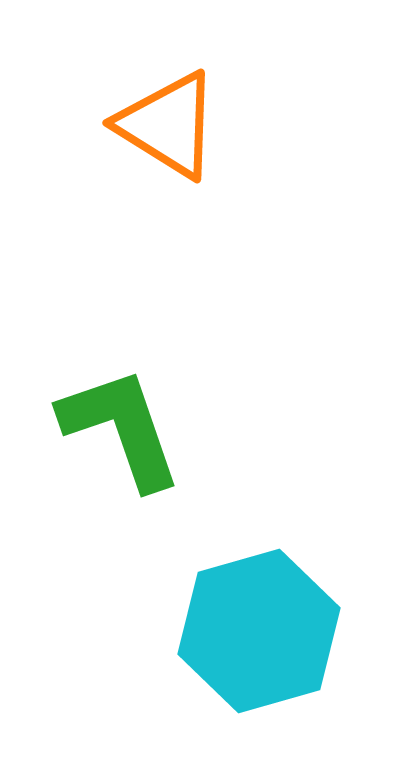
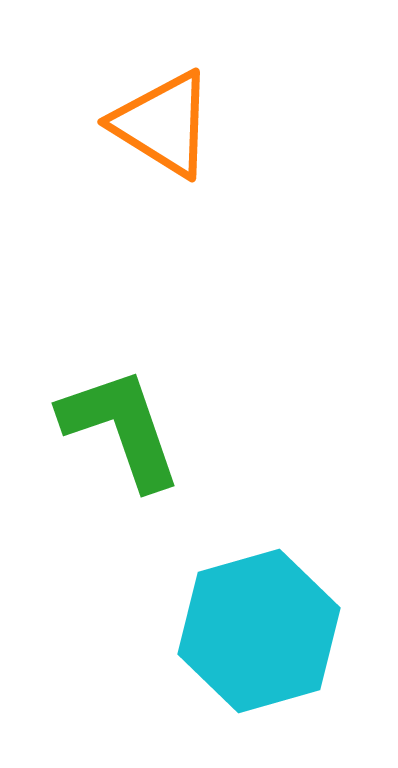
orange triangle: moved 5 px left, 1 px up
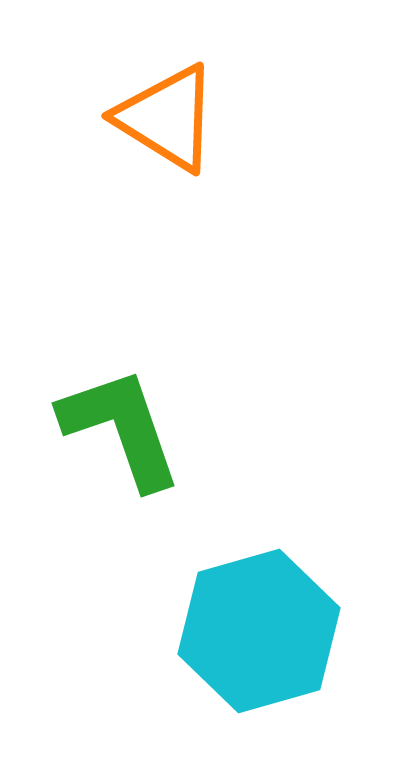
orange triangle: moved 4 px right, 6 px up
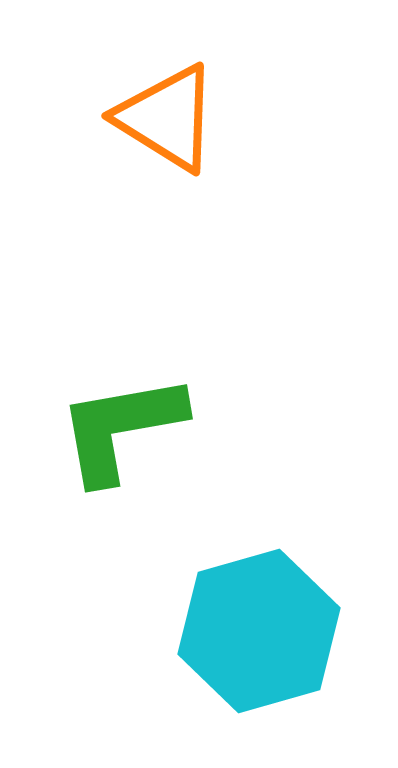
green L-shape: rotated 81 degrees counterclockwise
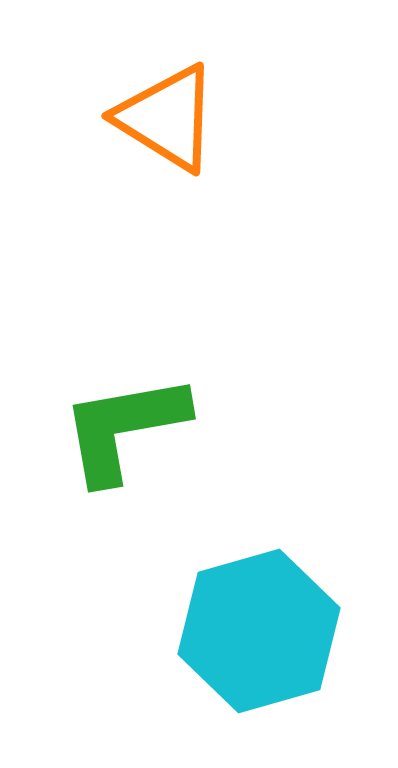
green L-shape: moved 3 px right
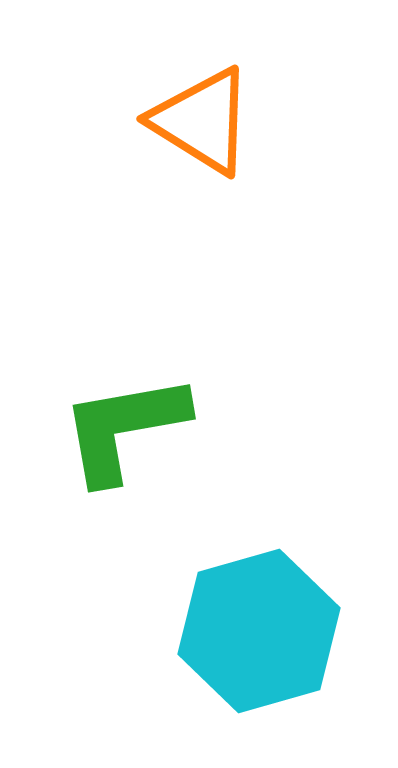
orange triangle: moved 35 px right, 3 px down
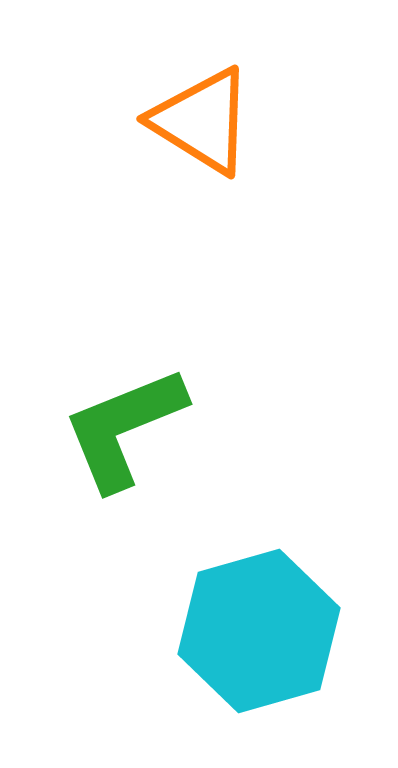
green L-shape: rotated 12 degrees counterclockwise
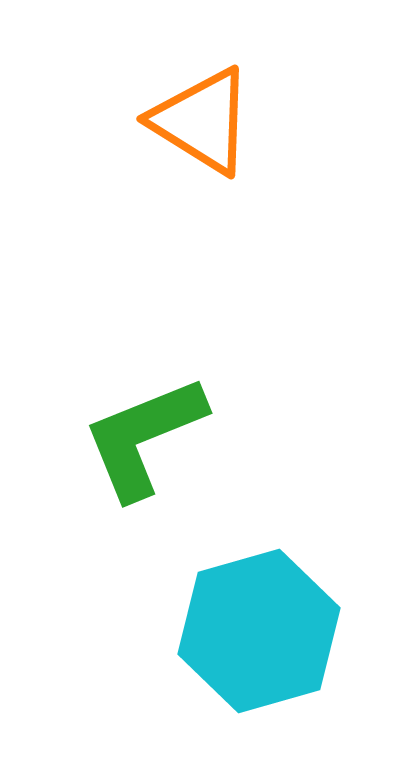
green L-shape: moved 20 px right, 9 px down
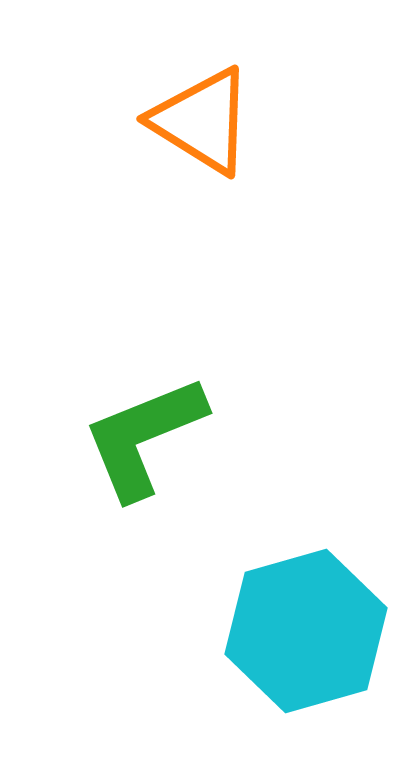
cyan hexagon: moved 47 px right
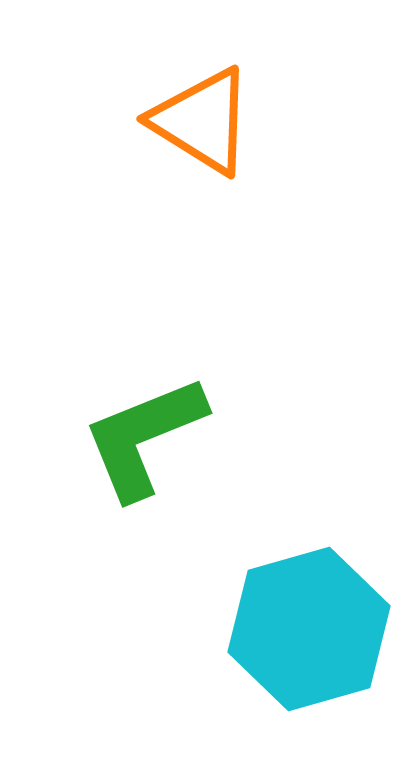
cyan hexagon: moved 3 px right, 2 px up
